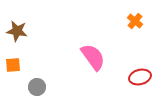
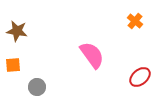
pink semicircle: moved 1 px left, 2 px up
red ellipse: rotated 25 degrees counterclockwise
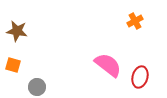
orange cross: rotated 21 degrees clockwise
pink semicircle: moved 16 px right, 10 px down; rotated 16 degrees counterclockwise
orange square: rotated 21 degrees clockwise
red ellipse: rotated 35 degrees counterclockwise
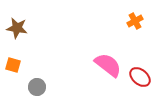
brown star: moved 3 px up
red ellipse: rotated 65 degrees counterclockwise
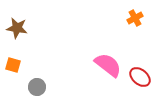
orange cross: moved 3 px up
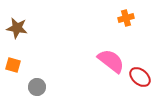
orange cross: moved 9 px left; rotated 14 degrees clockwise
pink semicircle: moved 3 px right, 4 px up
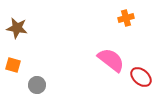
pink semicircle: moved 1 px up
red ellipse: moved 1 px right
gray circle: moved 2 px up
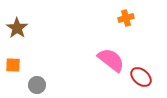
brown star: rotated 25 degrees clockwise
orange square: rotated 14 degrees counterclockwise
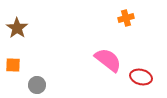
pink semicircle: moved 3 px left
red ellipse: rotated 25 degrees counterclockwise
